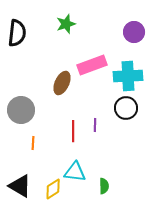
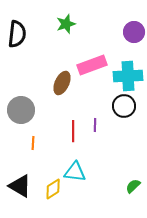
black semicircle: moved 1 px down
black circle: moved 2 px left, 2 px up
green semicircle: moved 29 px right; rotated 133 degrees counterclockwise
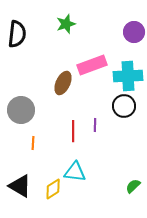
brown ellipse: moved 1 px right
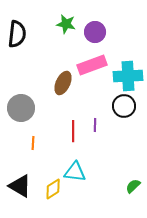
green star: rotated 30 degrees clockwise
purple circle: moved 39 px left
gray circle: moved 2 px up
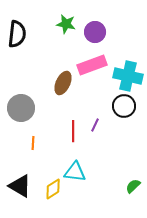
cyan cross: rotated 16 degrees clockwise
purple line: rotated 24 degrees clockwise
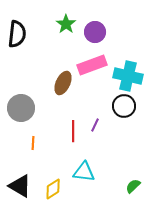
green star: rotated 24 degrees clockwise
cyan triangle: moved 9 px right
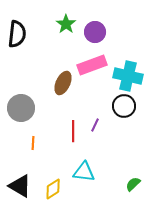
green semicircle: moved 2 px up
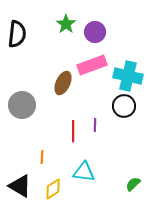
gray circle: moved 1 px right, 3 px up
purple line: rotated 24 degrees counterclockwise
orange line: moved 9 px right, 14 px down
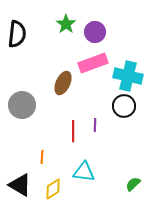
pink rectangle: moved 1 px right, 2 px up
black triangle: moved 1 px up
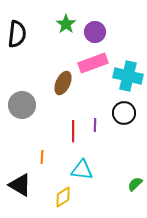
black circle: moved 7 px down
cyan triangle: moved 2 px left, 2 px up
green semicircle: moved 2 px right
yellow diamond: moved 10 px right, 8 px down
